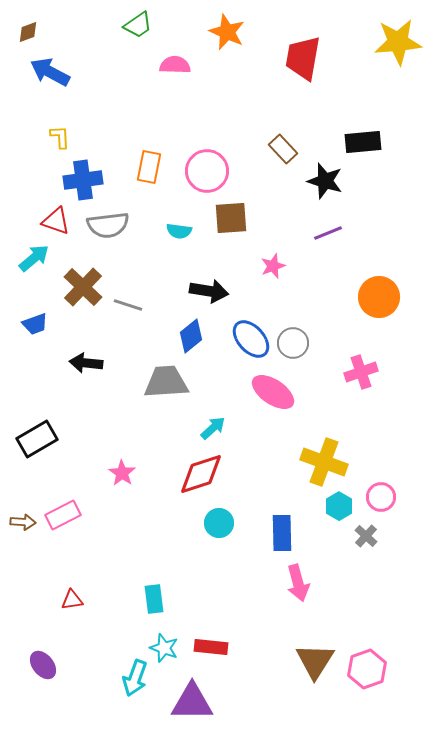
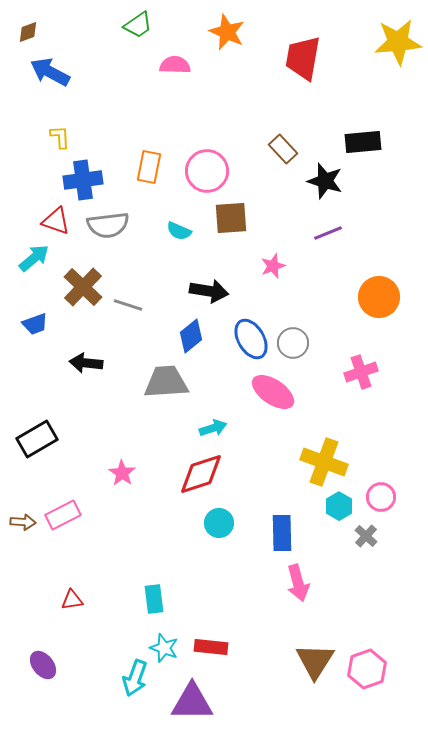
cyan semicircle at (179, 231): rotated 15 degrees clockwise
blue ellipse at (251, 339): rotated 12 degrees clockwise
cyan arrow at (213, 428): rotated 24 degrees clockwise
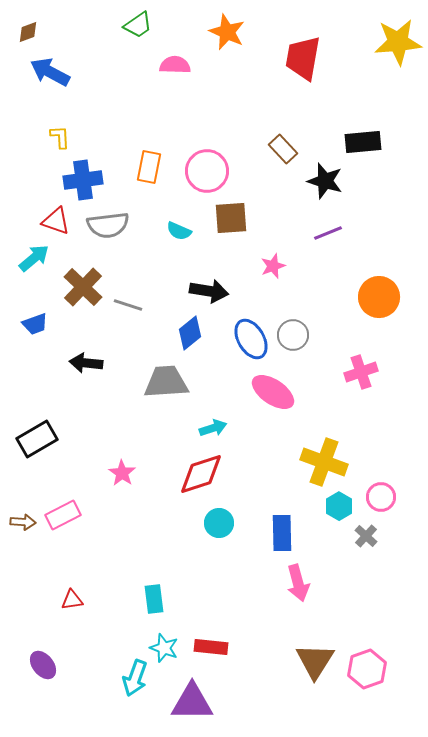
blue diamond at (191, 336): moved 1 px left, 3 px up
gray circle at (293, 343): moved 8 px up
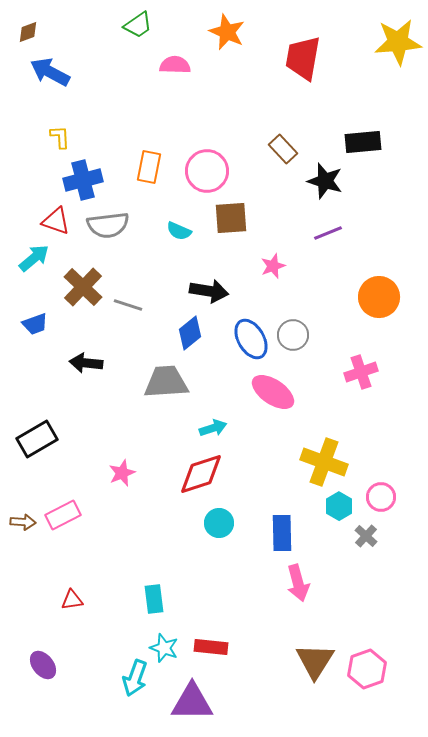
blue cross at (83, 180): rotated 6 degrees counterclockwise
pink star at (122, 473): rotated 16 degrees clockwise
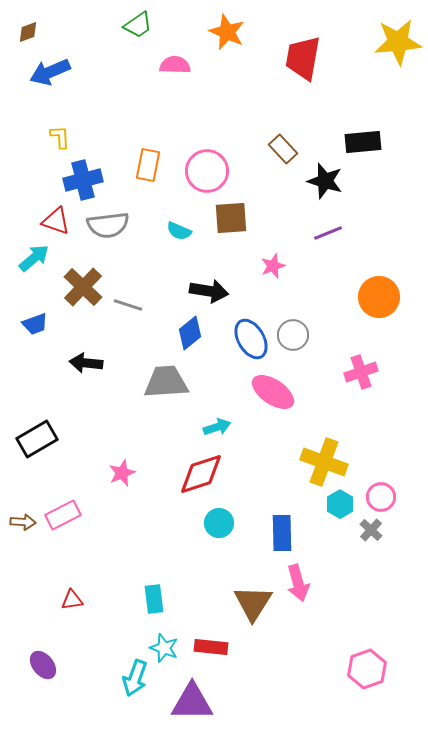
blue arrow at (50, 72): rotated 51 degrees counterclockwise
orange rectangle at (149, 167): moved 1 px left, 2 px up
cyan arrow at (213, 428): moved 4 px right, 1 px up
cyan hexagon at (339, 506): moved 1 px right, 2 px up
gray cross at (366, 536): moved 5 px right, 6 px up
brown triangle at (315, 661): moved 62 px left, 58 px up
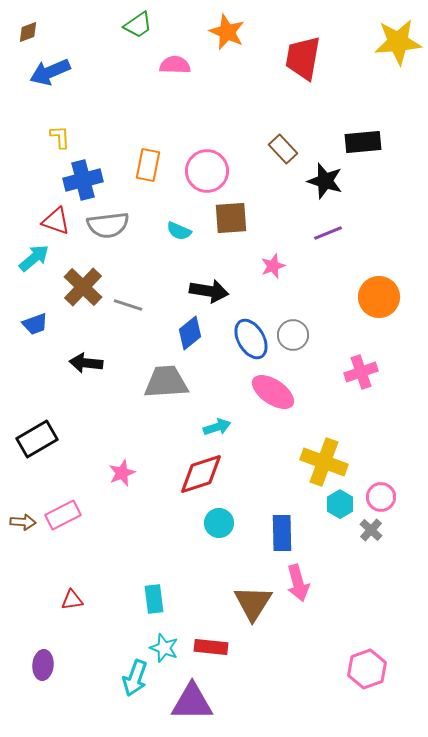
purple ellipse at (43, 665): rotated 44 degrees clockwise
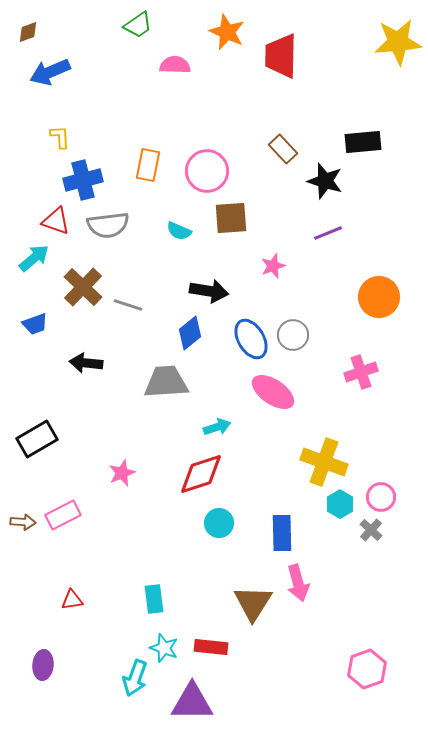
red trapezoid at (303, 58): moved 22 px left, 2 px up; rotated 9 degrees counterclockwise
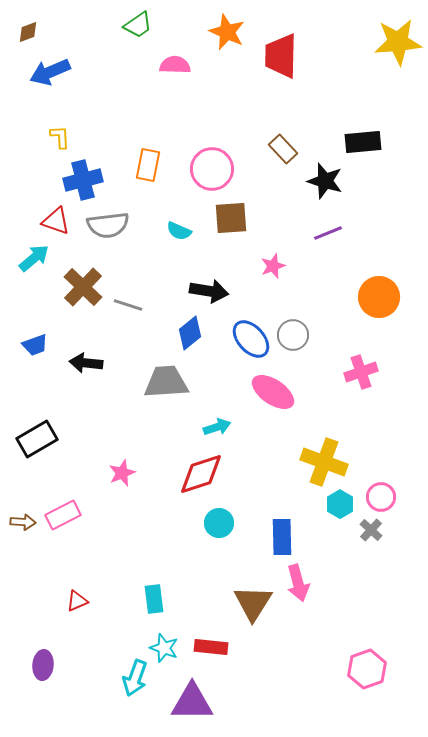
pink circle at (207, 171): moved 5 px right, 2 px up
blue trapezoid at (35, 324): moved 21 px down
blue ellipse at (251, 339): rotated 12 degrees counterclockwise
blue rectangle at (282, 533): moved 4 px down
red triangle at (72, 600): moved 5 px right, 1 px down; rotated 15 degrees counterclockwise
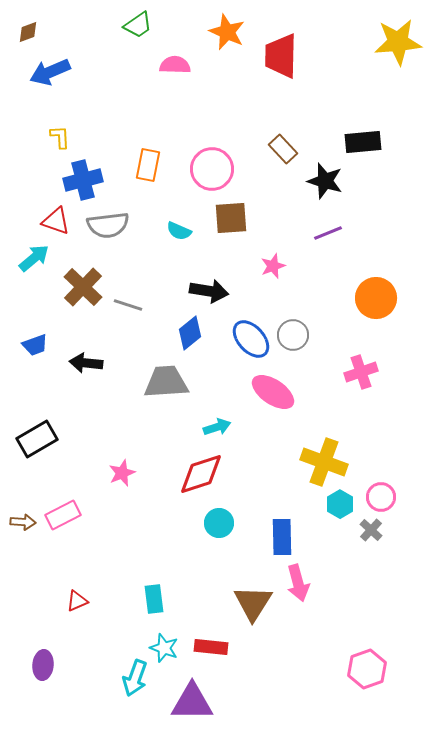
orange circle at (379, 297): moved 3 px left, 1 px down
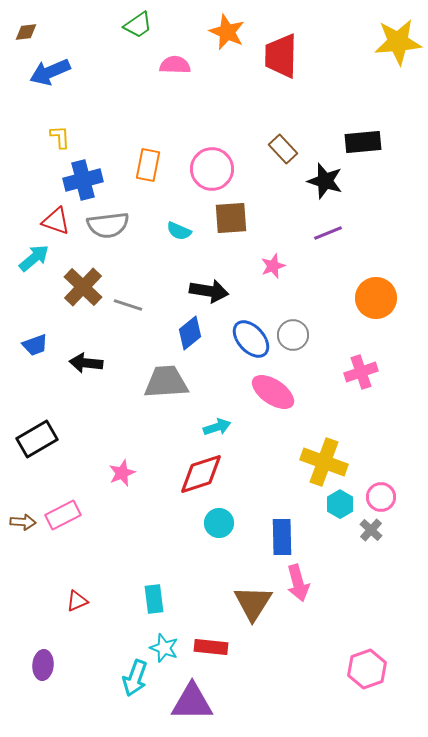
brown diamond at (28, 32): moved 2 px left; rotated 15 degrees clockwise
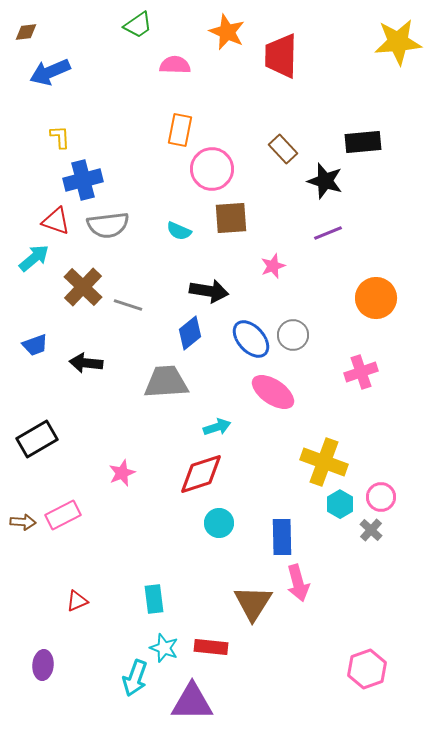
orange rectangle at (148, 165): moved 32 px right, 35 px up
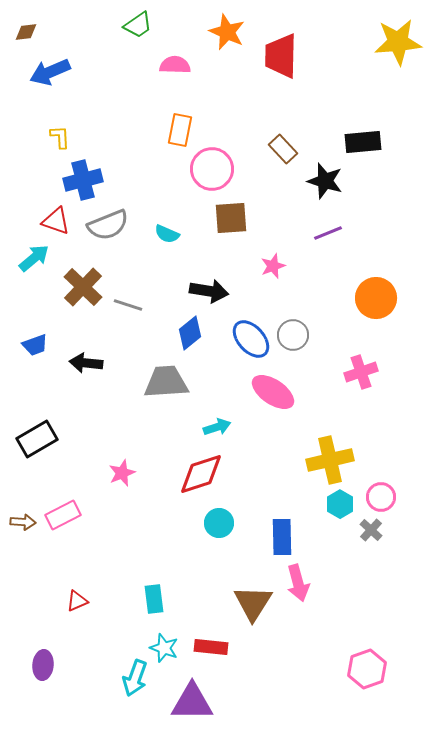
gray semicircle at (108, 225): rotated 15 degrees counterclockwise
cyan semicircle at (179, 231): moved 12 px left, 3 px down
yellow cross at (324, 462): moved 6 px right, 2 px up; rotated 33 degrees counterclockwise
